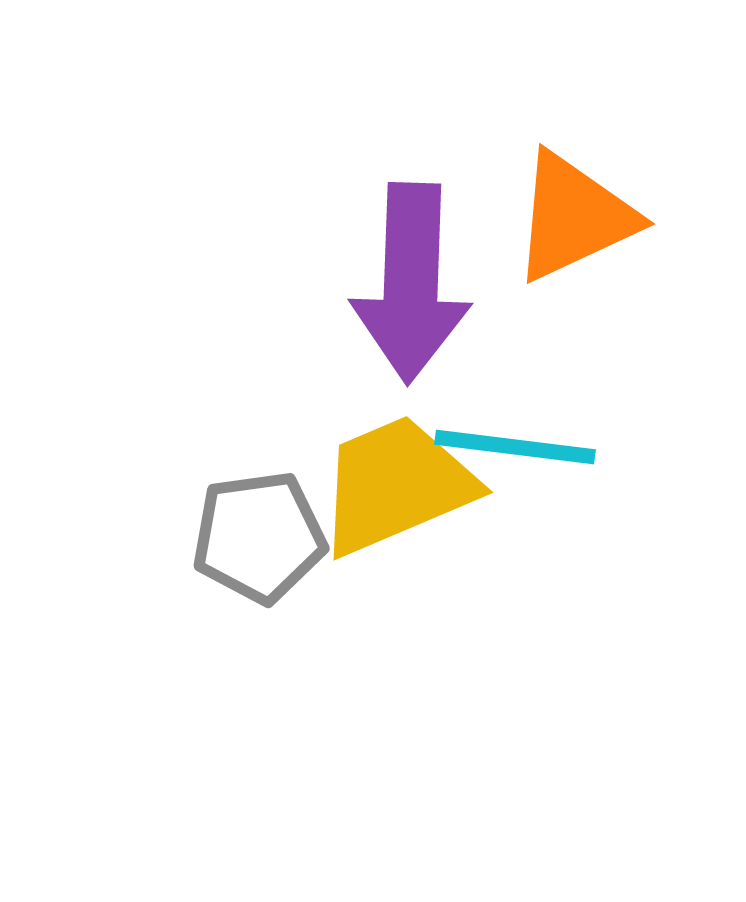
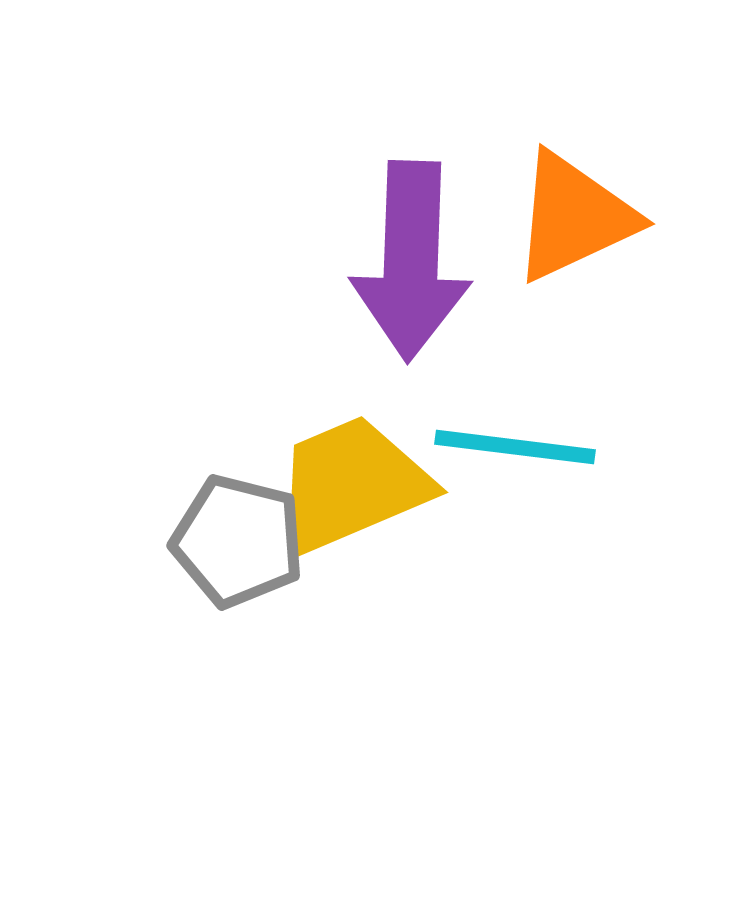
purple arrow: moved 22 px up
yellow trapezoid: moved 45 px left
gray pentagon: moved 21 px left, 4 px down; rotated 22 degrees clockwise
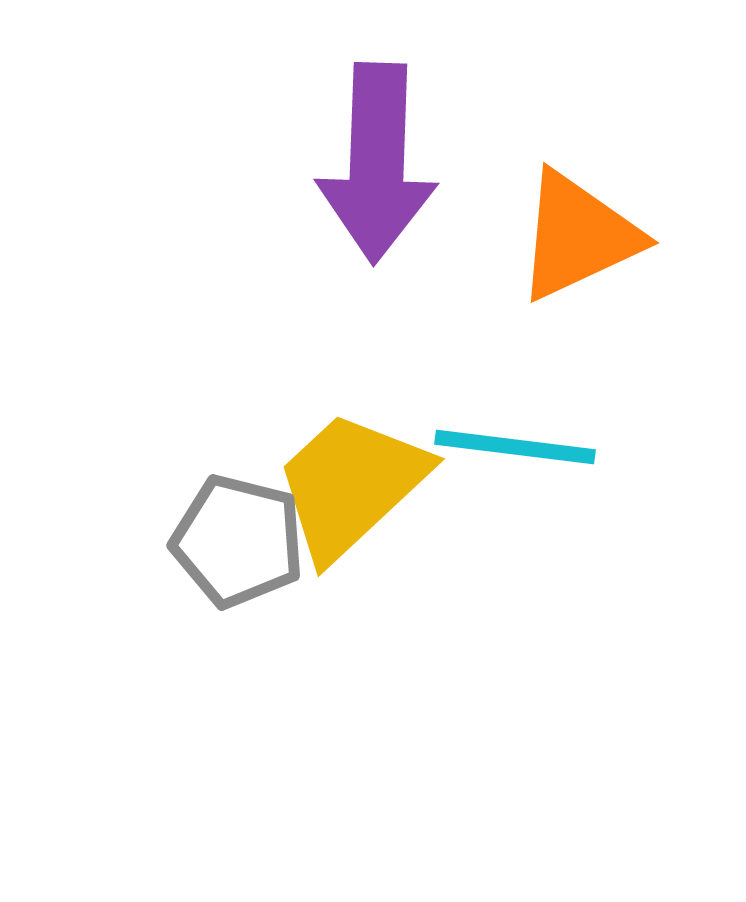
orange triangle: moved 4 px right, 19 px down
purple arrow: moved 34 px left, 98 px up
yellow trapezoid: rotated 20 degrees counterclockwise
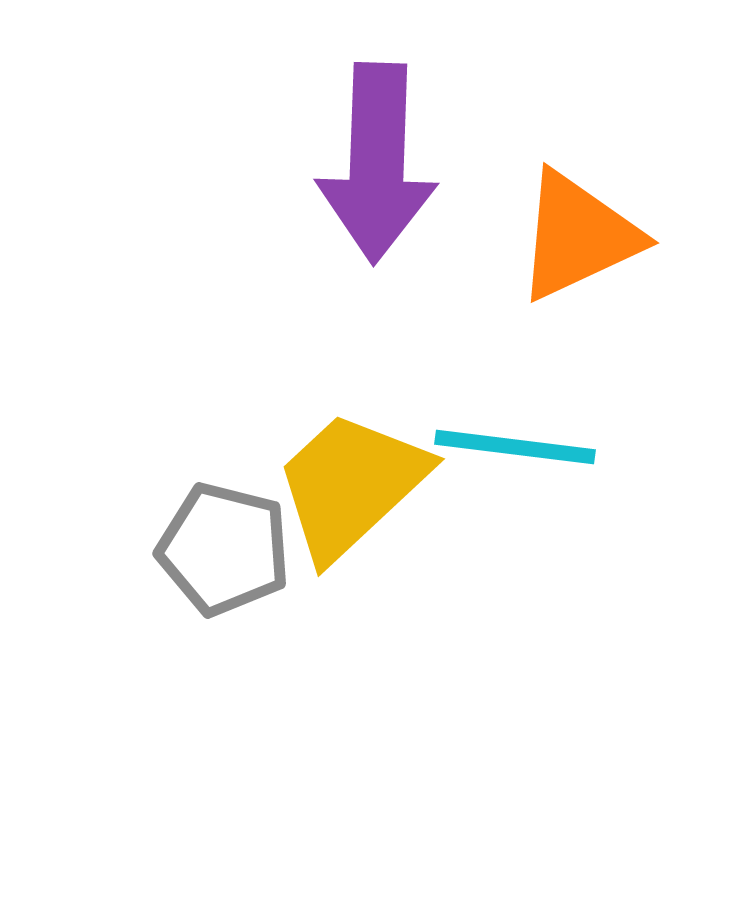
gray pentagon: moved 14 px left, 8 px down
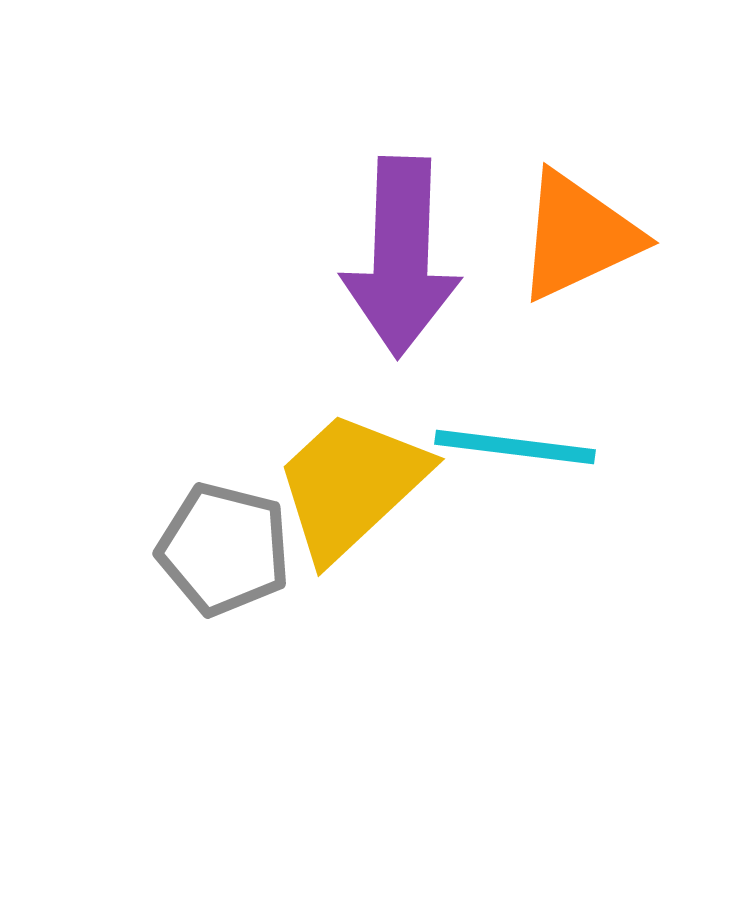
purple arrow: moved 24 px right, 94 px down
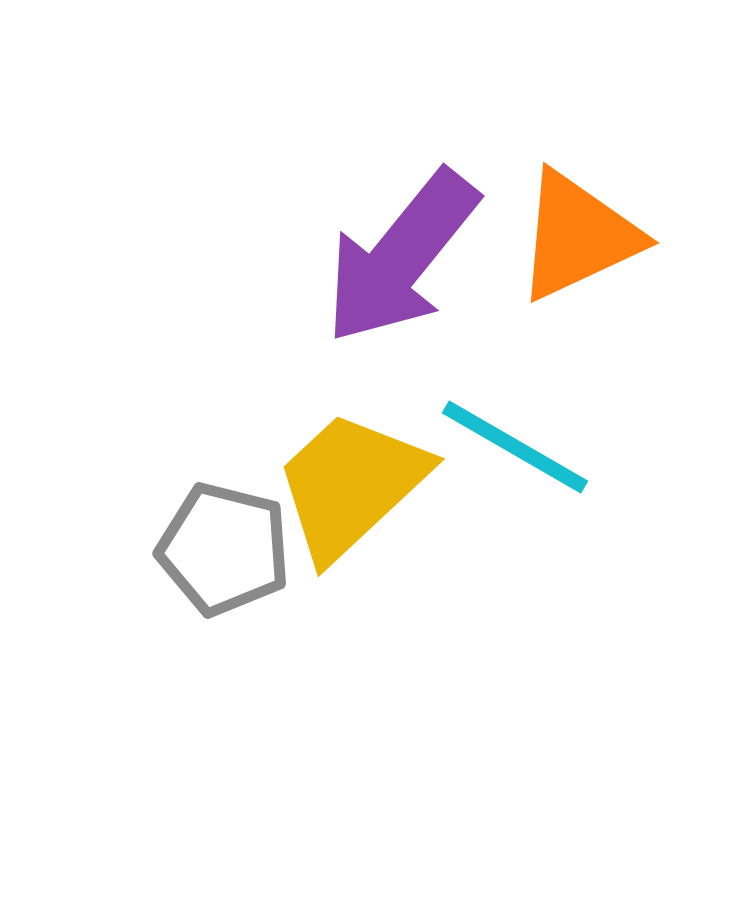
purple arrow: rotated 37 degrees clockwise
cyan line: rotated 23 degrees clockwise
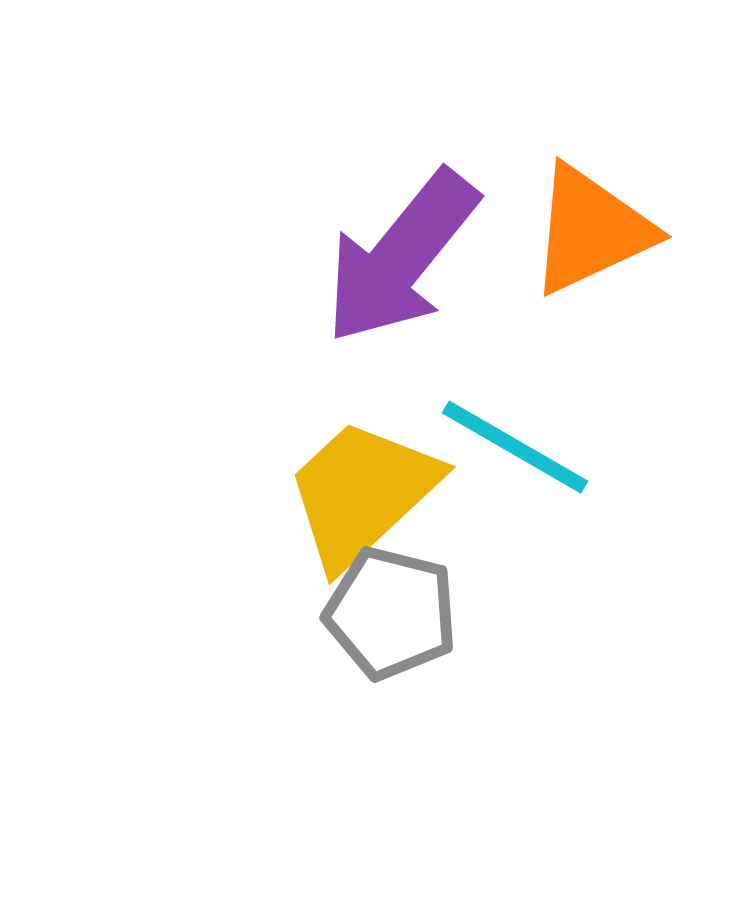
orange triangle: moved 13 px right, 6 px up
yellow trapezoid: moved 11 px right, 8 px down
gray pentagon: moved 167 px right, 64 px down
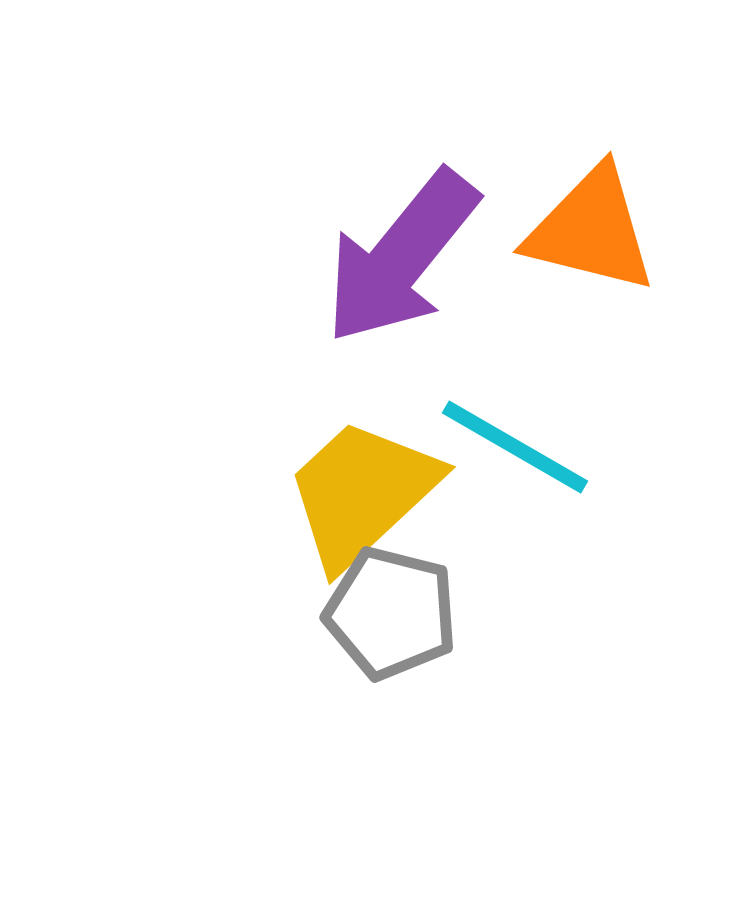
orange triangle: rotated 39 degrees clockwise
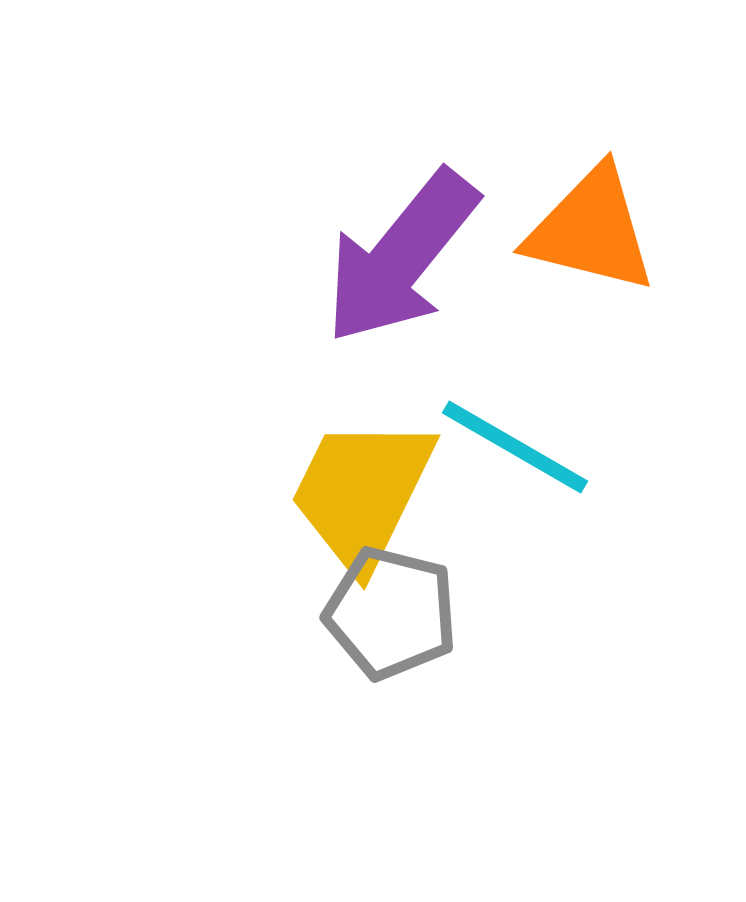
yellow trapezoid: rotated 21 degrees counterclockwise
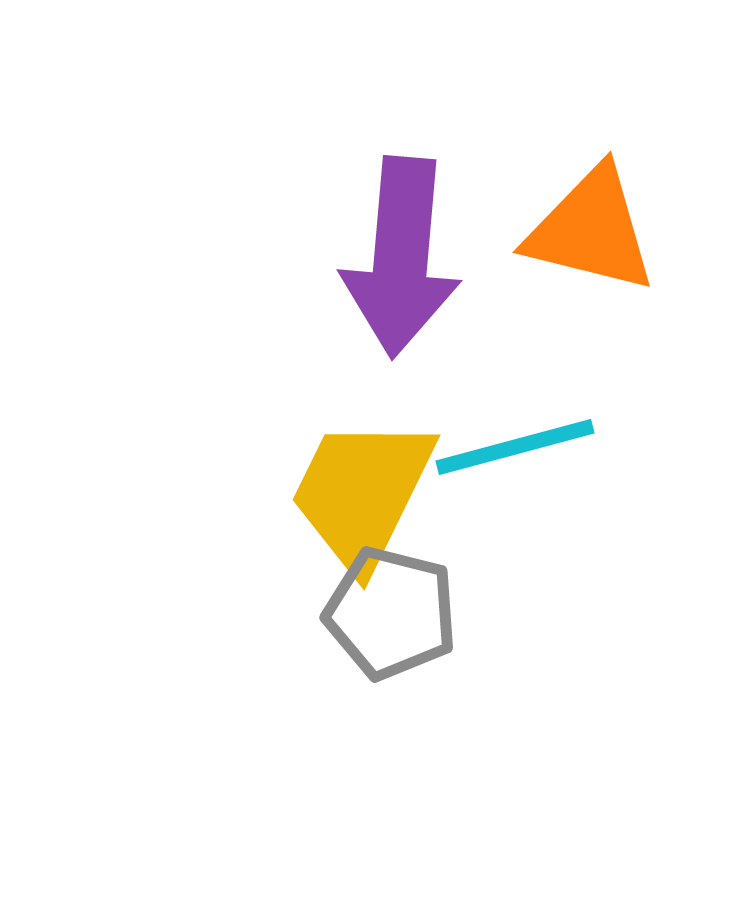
purple arrow: rotated 34 degrees counterclockwise
cyan line: rotated 45 degrees counterclockwise
